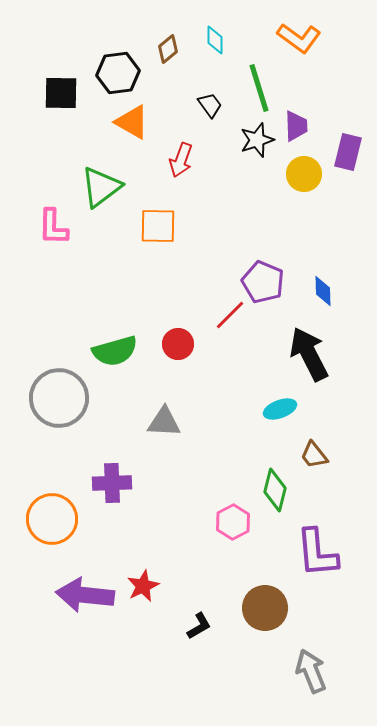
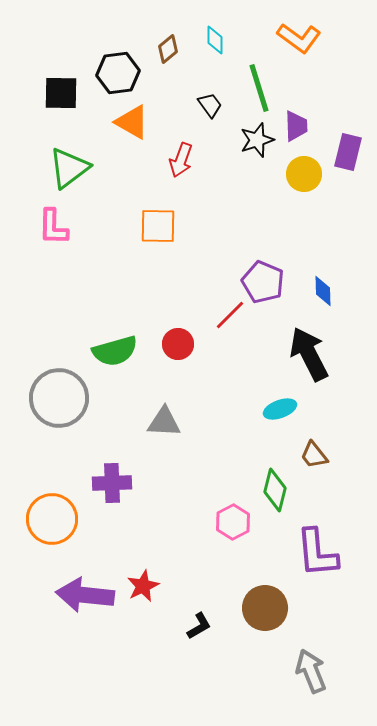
green triangle: moved 32 px left, 19 px up
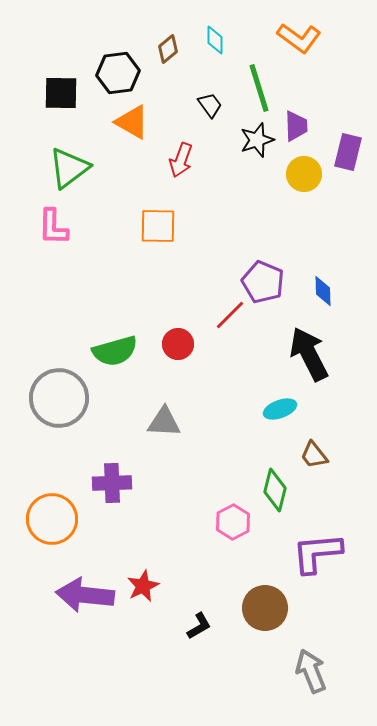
purple L-shape: rotated 90 degrees clockwise
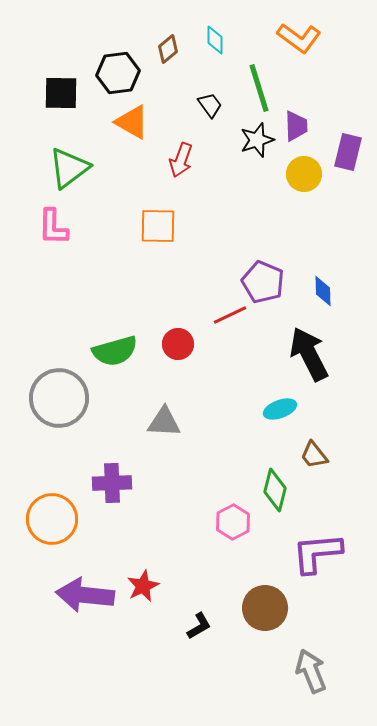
red line: rotated 20 degrees clockwise
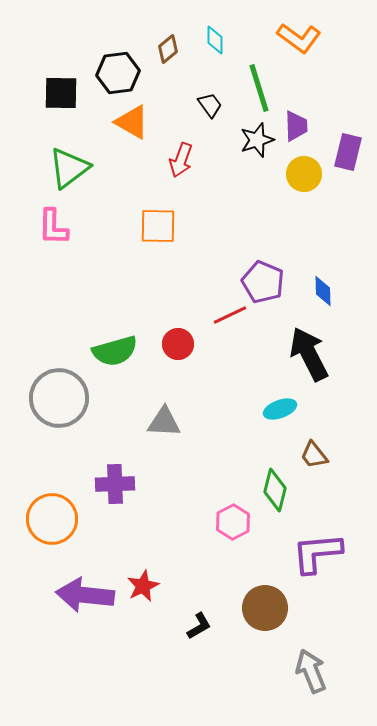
purple cross: moved 3 px right, 1 px down
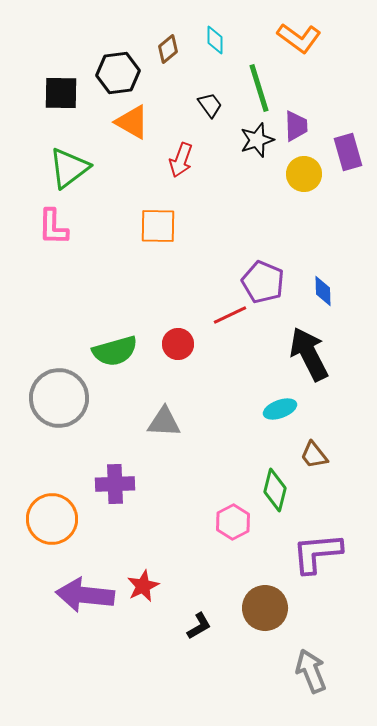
purple rectangle: rotated 30 degrees counterclockwise
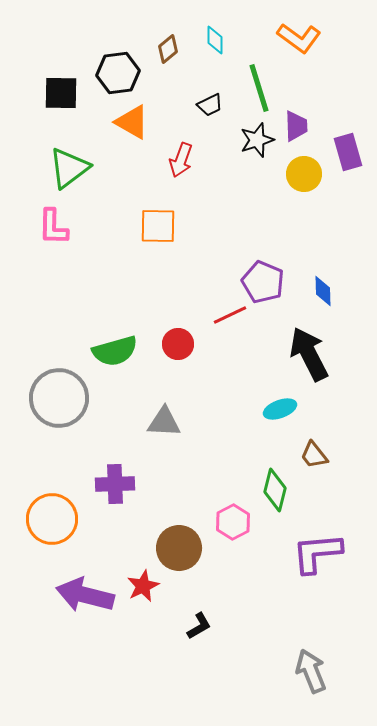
black trapezoid: rotated 100 degrees clockwise
purple arrow: rotated 8 degrees clockwise
brown circle: moved 86 px left, 60 px up
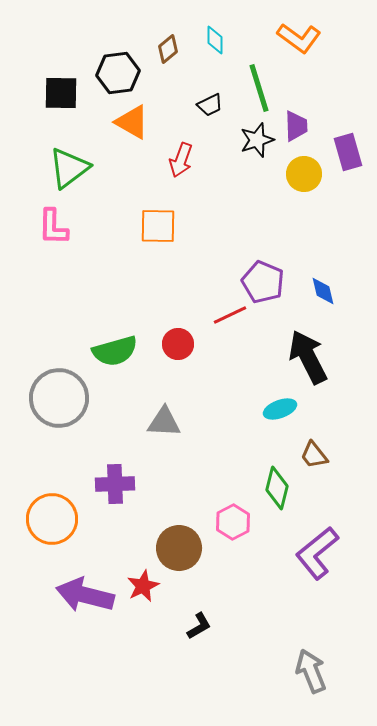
blue diamond: rotated 12 degrees counterclockwise
black arrow: moved 1 px left, 3 px down
green diamond: moved 2 px right, 2 px up
purple L-shape: rotated 34 degrees counterclockwise
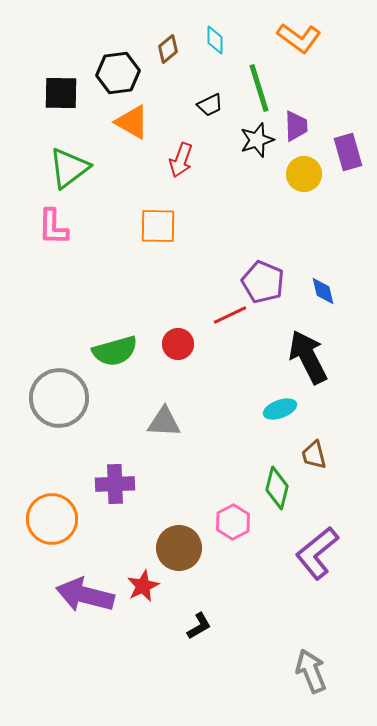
brown trapezoid: rotated 24 degrees clockwise
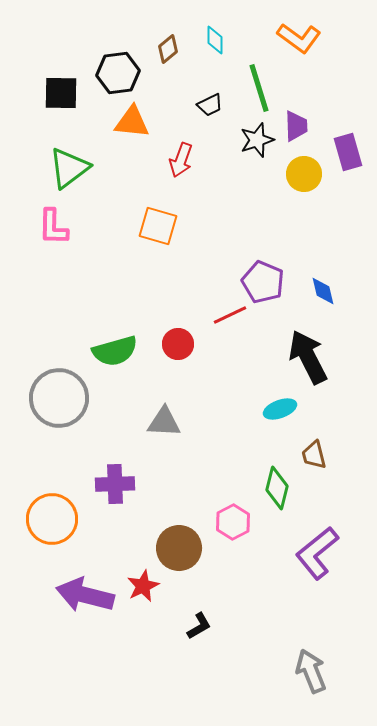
orange triangle: rotated 24 degrees counterclockwise
orange square: rotated 15 degrees clockwise
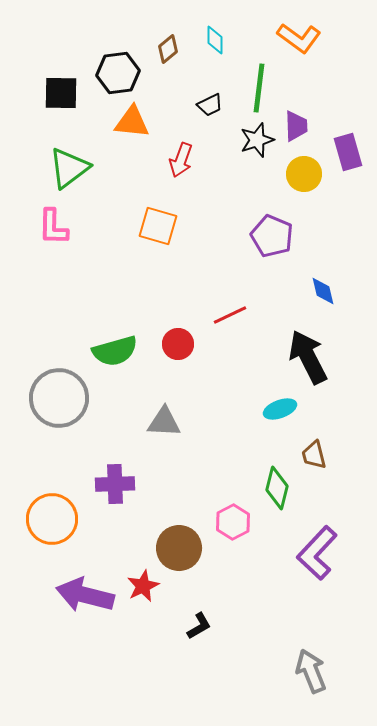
green line: rotated 24 degrees clockwise
purple pentagon: moved 9 px right, 46 px up
purple L-shape: rotated 8 degrees counterclockwise
